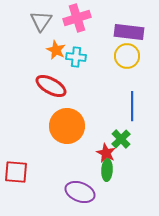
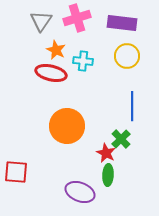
purple rectangle: moved 7 px left, 9 px up
cyan cross: moved 7 px right, 4 px down
red ellipse: moved 13 px up; rotated 16 degrees counterclockwise
green ellipse: moved 1 px right, 5 px down
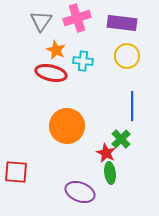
green ellipse: moved 2 px right, 2 px up; rotated 10 degrees counterclockwise
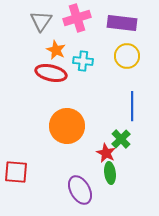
purple ellipse: moved 2 px up; rotated 40 degrees clockwise
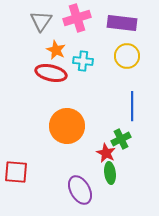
green cross: rotated 18 degrees clockwise
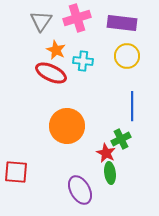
red ellipse: rotated 12 degrees clockwise
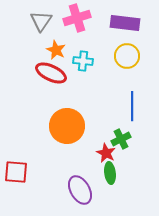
purple rectangle: moved 3 px right
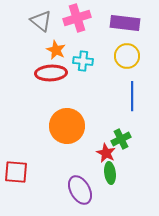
gray triangle: rotated 25 degrees counterclockwise
red ellipse: rotated 28 degrees counterclockwise
blue line: moved 10 px up
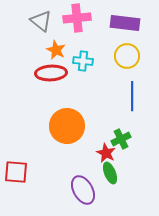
pink cross: rotated 12 degrees clockwise
green ellipse: rotated 15 degrees counterclockwise
purple ellipse: moved 3 px right
